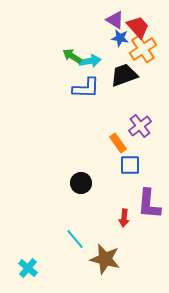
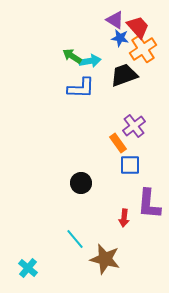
blue L-shape: moved 5 px left
purple cross: moved 6 px left
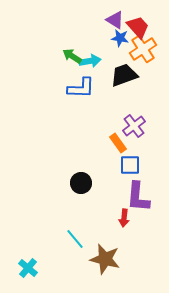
purple L-shape: moved 11 px left, 7 px up
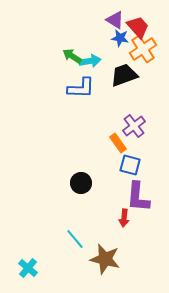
blue square: rotated 15 degrees clockwise
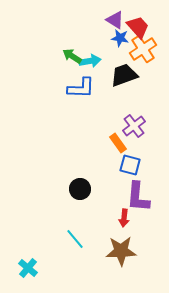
black circle: moved 1 px left, 6 px down
brown star: moved 16 px right, 8 px up; rotated 16 degrees counterclockwise
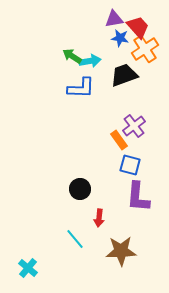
purple triangle: moved 1 px left, 1 px up; rotated 42 degrees counterclockwise
orange cross: moved 2 px right
orange rectangle: moved 1 px right, 3 px up
red arrow: moved 25 px left
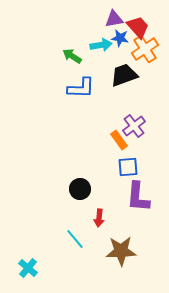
cyan arrow: moved 11 px right, 16 px up
blue square: moved 2 px left, 2 px down; rotated 20 degrees counterclockwise
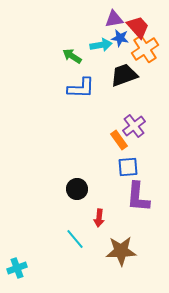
black circle: moved 3 px left
cyan cross: moved 11 px left; rotated 30 degrees clockwise
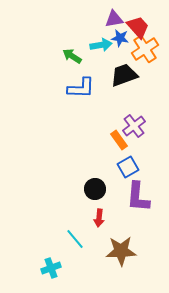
blue square: rotated 25 degrees counterclockwise
black circle: moved 18 px right
cyan cross: moved 34 px right
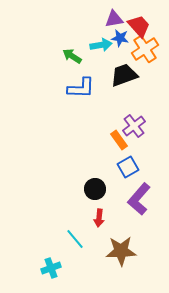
red trapezoid: moved 1 px right, 1 px up
purple L-shape: moved 1 px right, 2 px down; rotated 36 degrees clockwise
